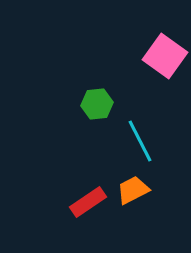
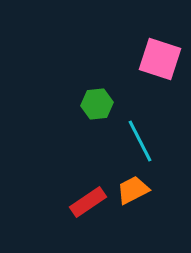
pink square: moved 5 px left, 3 px down; rotated 18 degrees counterclockwise
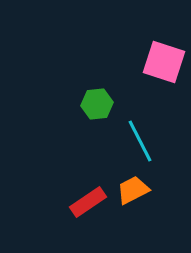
pink square: moved 4 px right, 3 px down
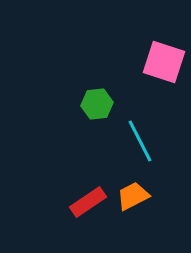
orange trapezoid: moved 6 px down
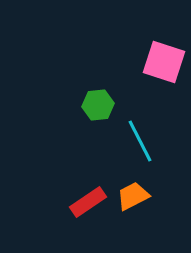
green hexagon: moved 1 px right, 1 px down
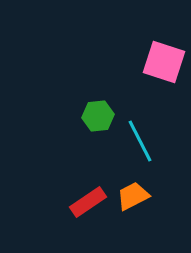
green hexagon: moved 11 px down
